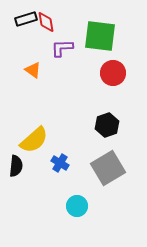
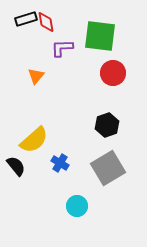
orange triangle: moved 3 px right, 6 px down; rotated 36 degrees clockwise
black semicircle: rotated 45 degrees counterclockwise
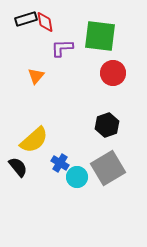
red diamond: moved 1 px left
black semicircle: moved 2 px right, 1 px down
cyan circle: moved 29 px up
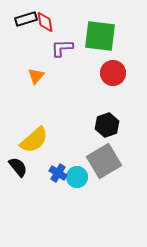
blue cross: moved 2 px left, 10 px down
gray square: moved 4 px left, 7 px up
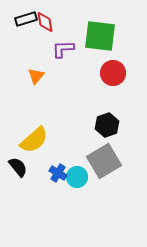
purple L-shape: moved 1 px right, 1 px down
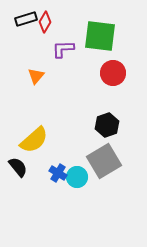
red diamond: rotated 40 degrees clockwise
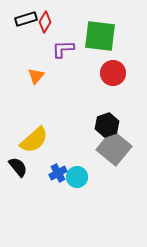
gray square: moved 10 px right, 13 px up; rotated 20 degrees counterclockwise
blue cross: rotated 30 degrees clockwise
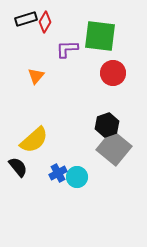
purple L-shape: moved 4 px right
